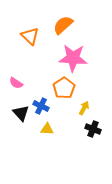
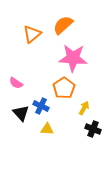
orange triangle: moved 2 px right, 2 px up; rotated 36 degrees clockwise
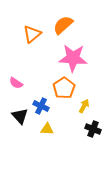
yellow arrow: moved 2 px up
black triangle: moved 1 px left, 3 px down
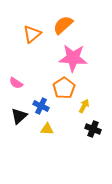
black triangle: moved 1 px left; rotated 30 degrees clockwise
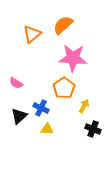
blue cross: moved 2 px down
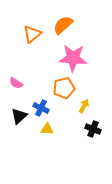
orange pentagon: rotated 20 degrees clockwise
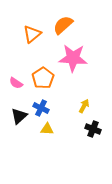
orange pentagon: moved 21 px left, 10 px up; rotated 20 degrees counterclockwise
